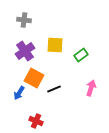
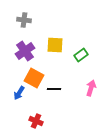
black line: rotated 24 degrees clockwise
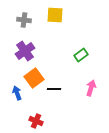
yellow square: moved 30 px up
orange square: rotated 24 degrees clockwise
blue arrow: moved 2 px left; rotated 128 degrees clockwise
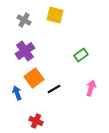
yellow square: rotated 12 degrees clockwise
gray cross: rotated 24 degrees clockwise
black line: rotated 32 degrees counterclockwise
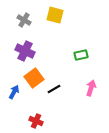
purple cross: rotated 30 degrees counterclockwise
green rectangle: rotated 24 degrees clockwise
blue arrow: moved 3 px left, 1 px up; rotated 48 degrees clockwise
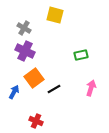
gray cross: moved 8 px down
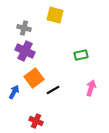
gray cross: rotated 16 degrees counterclockwise
black line: moved 1 px left, 1 px down
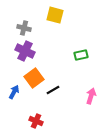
pink arrow: moved 8 px down
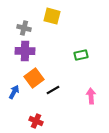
yellow square: moved 3 px left, 1 px down
purple cross: rotated 24 degrees counterclockwise
pink arrow: rotated 21 degrees counterclockwise
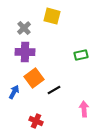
gray cross: rotated 32 degrees clockwise
purple cross: moved 1 px down
black line: moved 1 px right
pink arrow: moved 7 px left, 13 px down
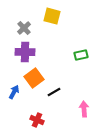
black line: moved 2 px down
red cross: moved 1 px right, 1 px up
